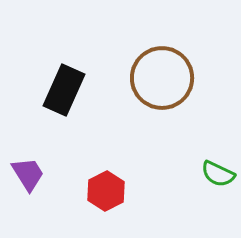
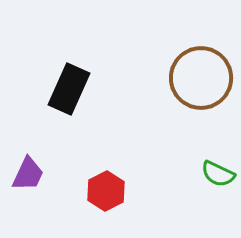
brown circle: moved 39 px right
black rectangle: moved 5 px right, 1 px up
purple trapezoid: rotated 57 degrees clockwise
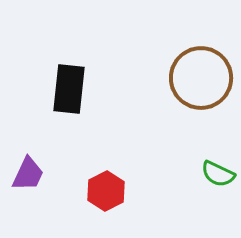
black rectangle: rotated 18 degrees counterclockwise
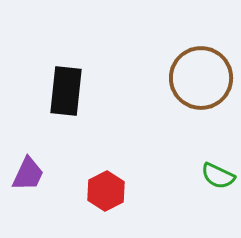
black rectangle: moved 3 px left, 2 px down
green semicircle: moved 2 px down
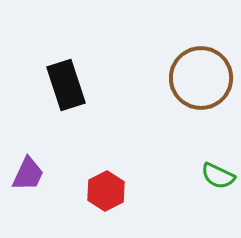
black rectangle: moved 6 px up; rotated 24 degrees counterclockwise
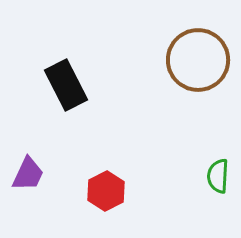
brown circle: moved 3 px left, 18 px up
black rectangle: rotated 9 degrees counterclockwise
green semicircle: rotated 68 degrees clockwise
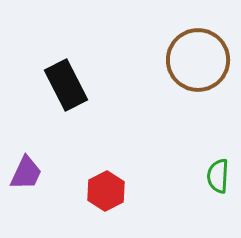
purple trapezoid: moved 2 px left, 1 px up
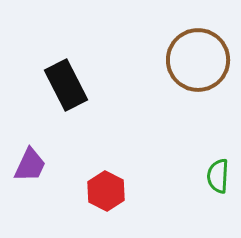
purple trapezoid: moved 4 px right, 8 px up
red hexagon: rotated 6 degrees counterclockwise
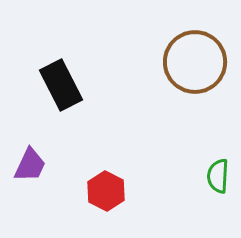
brown circle: moved 3 px left, 2 px down
black rectangle: moved 5 px left
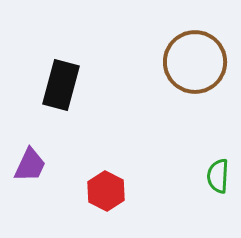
black rectangle: rotated 42 degrees clockwise
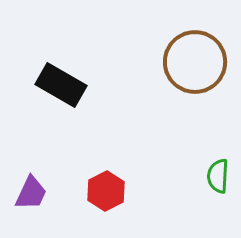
black rectangle: rotated 75 degrees counterclockwise
purple trapezoid: moved 1 px right, 28 px down
red hexagon: rotated 6 degrees clockwise
